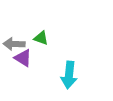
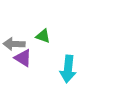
green triangle: moved 2 px right, 2 px up
cyan arrow: moved 1 px left, 6 px up
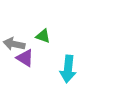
gray arrow: rotated 10 degrees clockwise
purple triangle: moved 2 px right
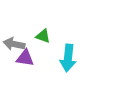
purple triangle: rotated 24 degrees counterclockwise
cyan arrow: moved 11 px up
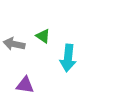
green triangle: rotated 14 degrees clockwise
purple triangle: moved 27 px down
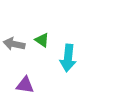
green triangle: moved 1 px left, 4 px down
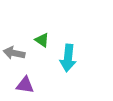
gray arrow: moved 9 px down
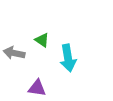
cyan arrow: rotated 16 degrees counterclockwise
purple triangle: moved 12 px right, 3 px down
